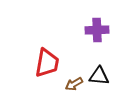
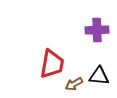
red trapezoid: moved 5 px right, 1 px down
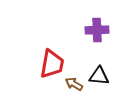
brown arrow: rotated 60 degrees clockwise
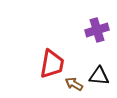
purple cross: rotated 15 degrees counterclockwise
